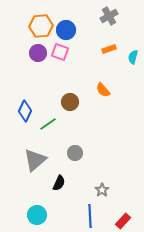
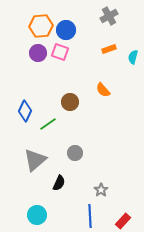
gray star: moved 1 px left
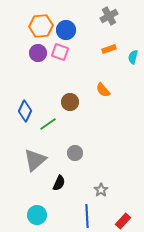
blue line: moved 3 px left
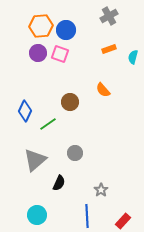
pink square: moved 2 px down
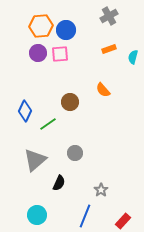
pink square: rotated 24 degrees counterclockwise
blue line: moved 2 px left; rotated 25 degrees clockwise
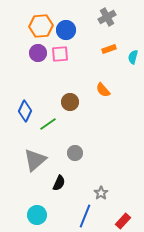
gray cross: moved 2 px left, 1 px down
gray star: moved 3 px down
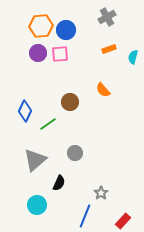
cyan circle: moved 10 px up
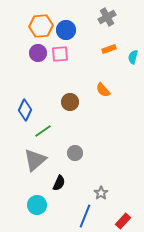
blue diamond: moved 1 px up
green line: moved 5 px left, 7 px down
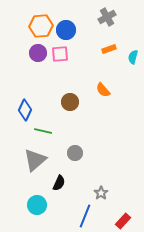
green line: rotated 48 degrees clockwise
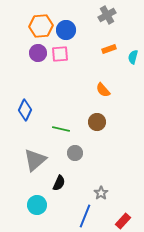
gray cross: moved 2 px up
brown circle: moved 27 px right, 20 px down
green line: moved 18 px right, 2 px up
